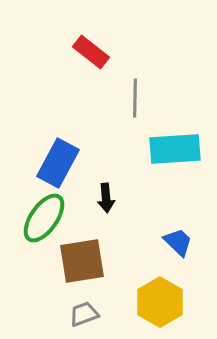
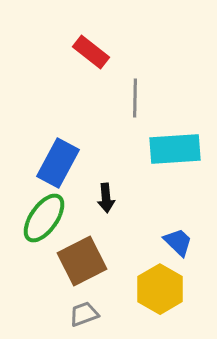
brown square: rotated 18 degrees counterclockwise
yellow hexagon: moved 13 px up
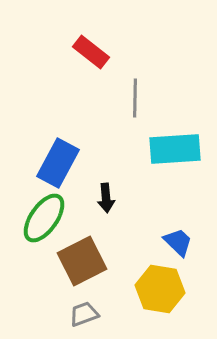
yellow hexagon: rotated 21 degrees counterclockwise
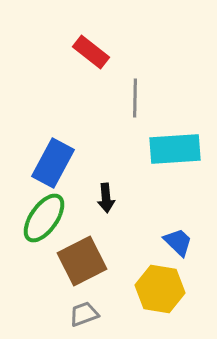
blue rectangle: moved 5 px left
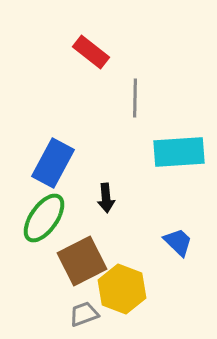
cyan rectangle: moved 4 px right, 3 px down
yellow hexagon: moved 38 px left; rotated 12 degrees clockwise
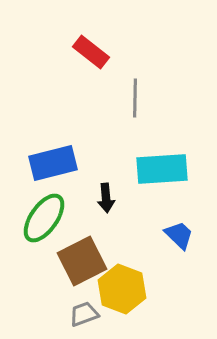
cyan rectangle: moved 17 px left, 17 px down
blue rectangle: rotated 48 degrees clockwise
blue trapezoid: moved 1 px right, 7 px up
